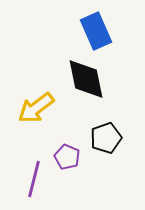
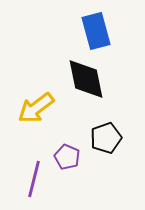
blue rectangle: rotated 9 degrees clockwise
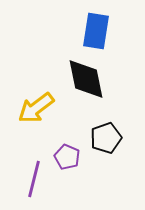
blue rectangle: rotated 24 degrees clockwise
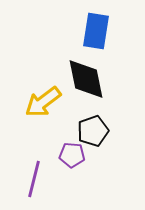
yellow arrow: moved 7 px right, 6 px up
black pentagon: moved 13 px left, 7 px up
purple pentagon: moved 5 px right, 2 px up; rotated 20 degrees counterclockwise
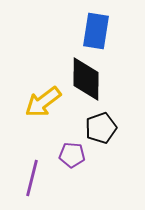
black diamond: rotated 12 degrees clockwise
black pentagon: moved 8 px right, 3 px up
purple line: moved 2 px left, 1 px up
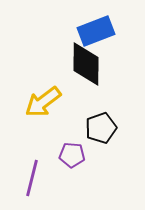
blue rectangle: rotated 60 degrees clockwise
black diamond: moved 15 px up
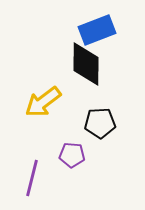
blue rectangle: moved 1 px right, 1 px up
black pentagon: moved 1 px left, 5 px up; rotated 16 degrees clockwise
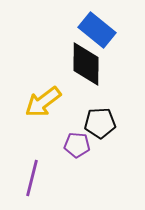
blue rectangle: rotated 60 degrees clockwise
purple pentagon: moved 5 px right, 10 px up
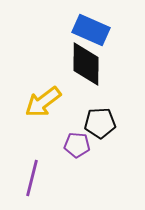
blue rectangle: moved 6 px left; rotated 15 degrees counterclockwise
